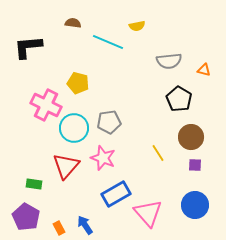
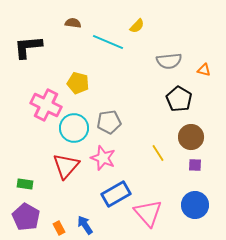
yellow semicircle: rotated 35 degrees counterclockwise
green rectangle: moved 9 px left
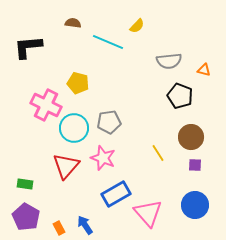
black pentagon: moved 1 px right, 3 px up; rotated 10 degrees counterclockwise
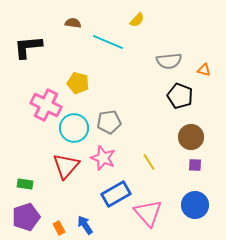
yellow semicircle: moved 6 px up
yellow line: moved 9 px left, 9 px down
purple pentagon: rotated 24 degrees clockwise
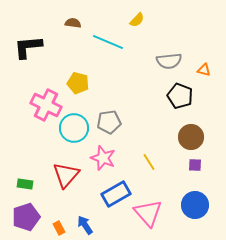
red triangle: moved 9 px down
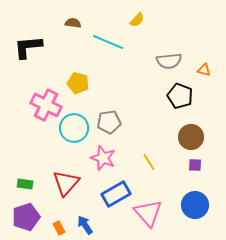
red triangle: moved 8 px down
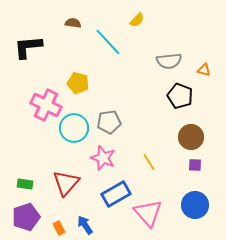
cyan line: rotated 24 degrees clockwise
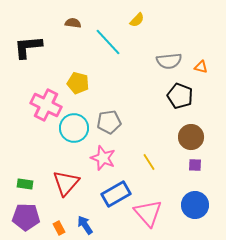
orange triangle: moved 3 px left, 3 px up
purple pentagon: rotated 20 degrees clockwise
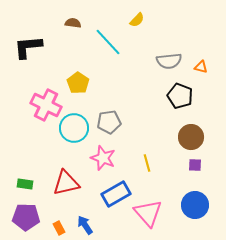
yellow pentagon: rotated 20 degrees clockwise
yellow line: moved 2 px left, 1 px down; rotated 18 degrees clockwise
red triangle: rotated 36 degrees clockwise
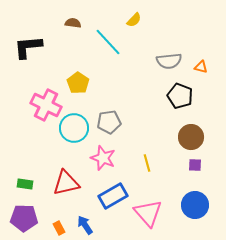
yellow semicircle: moved 3 px left
blue rectangle: moved 3 px left, 2 px down
purple pentagon: moved 2 px left, 1 px down
